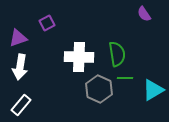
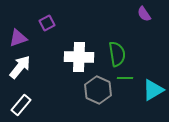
white arrow: rotated 150 degrees counterclockwise
gray hexagon: moved 1 px left, 1 px down
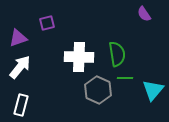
purple square: rotated 14 degrees clockwise
cyan triangle: rotated 20 degrees counterclockwise
white rectangle: rotated 25 degrees counterclockwise
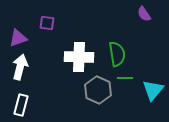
purple square: rotated 21 degrees clockwise
white arrow: rotated 25 degrees counterclockwise
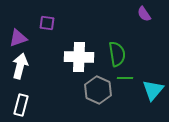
white arrow: moved 1 px up
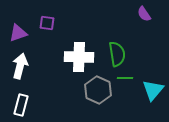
purple triangle: moved 5 px up
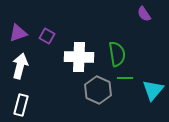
purple square: moved 13 px down; rotated 21 degrees clockwise
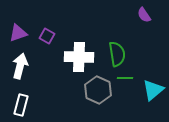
purple semicircle: moved 1 px down
cyan triangle: rotated 10 degrees clockwise
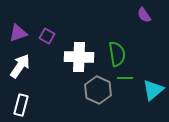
white arrow: rotated 20 degrees clockwise
